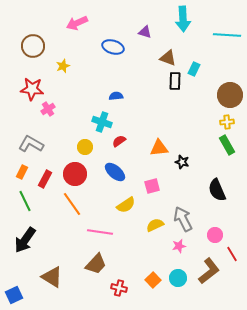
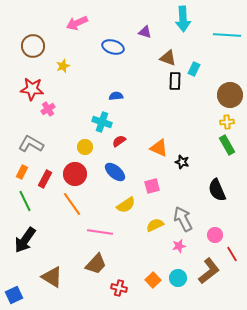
orange triangle at (159, 148): rotated 30 degrees clockwise
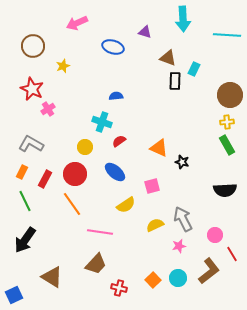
red star at (32, 89): rotated 20 degrees clockwise
black semicircle at (217, 190): moved 8 px right; rotated 70 degrees counterclockwise
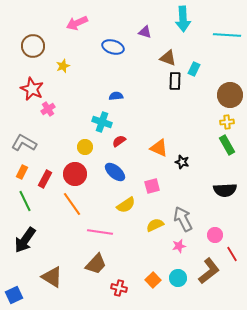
gray L-shape at (31, 144): moved 7 px left, 1 px up
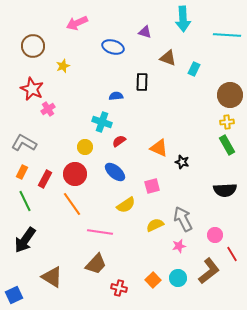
black rectangle at (175, 81): moved 33 px left, 1 px down
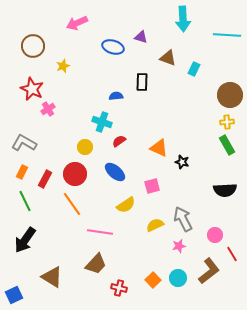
purple triangle at (145, 32): moved 4 px left, 5 px down
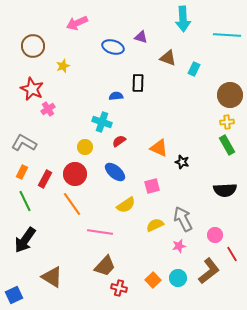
black rectangle at (142, 82): moved 4 px left, 1 px down
brown trapezoid at (96, 264): moved 9 px right, 2 px down
